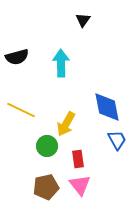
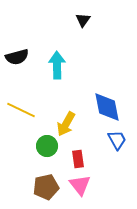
cyan arrow: moved 4 px left, 2 px down
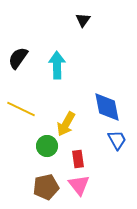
black semicircle: moved 1 px right, 1 px down; rotated 140 degrees clockwise
yellow line: moved 1 px up
pink triangle: moved 1 px left
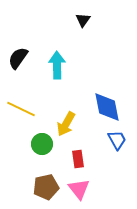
green circle: moved 5 px left, 2 px up
pink triangle: moved 4 px down
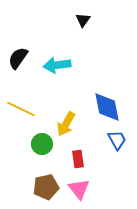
cyan arrow: rotated 96 degrees counterclockwise
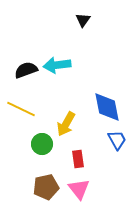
black semicircle: moved 8 px right, 12 px down; rotated 35 degrees clockwise
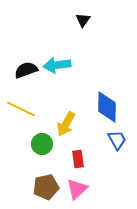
blue diamond: rotated 12 degrees clockwise
pink triangle: moved 2 px left; rotated 25 degrees clockwise
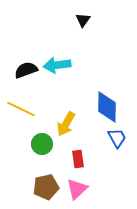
blue trapezoid: moved 2 px up
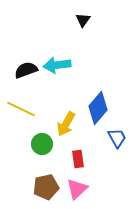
blue diamond: moved 9 px left, 1 px down; rotated 40 degrees clockwise
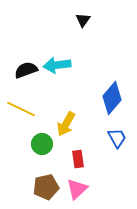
blue diamond: moved 14 px right, 10 px up
